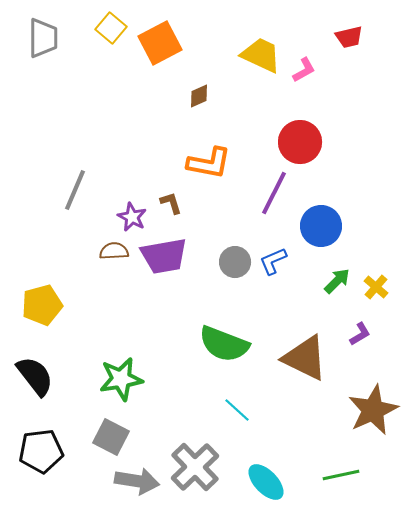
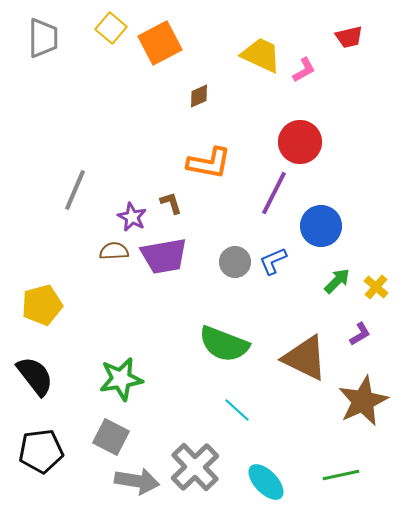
brown star: moved 10 px left, 9 px up
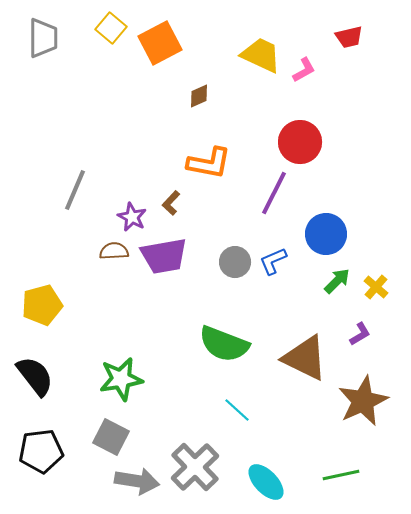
brown L-shape: rotated 120 degrees counterclockwise
blue circle: moved 5 px right, 8 px down
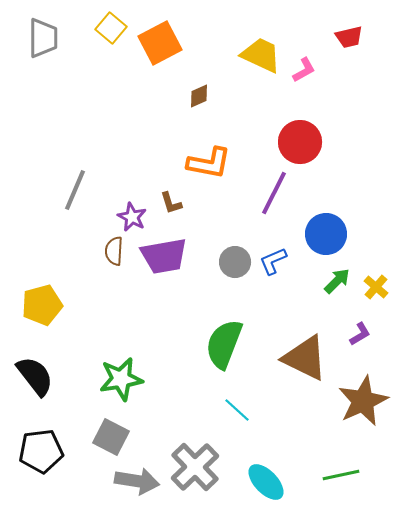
brown L-shape: rotated 60 degrees counterclockwise
brown semicircle: rotated 84 degrees counterclockwise
green semicircle: rotated 90 degrees clockwise
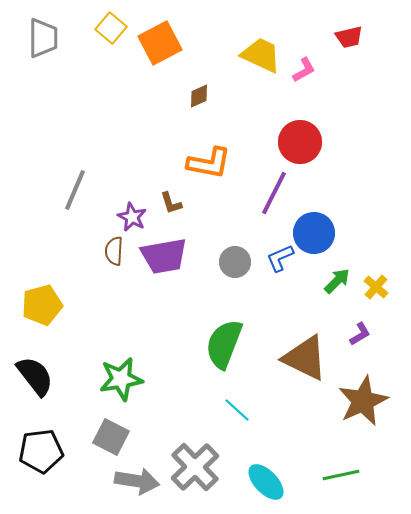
blue circle: moved 12 px left, 1 px up
blue L-shape: moved 7 px right, 3 px up
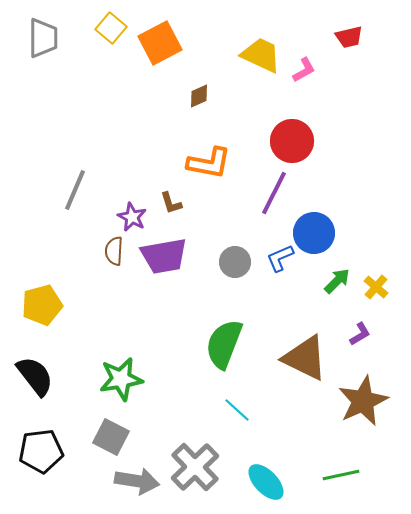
red circle: moved 8 px left, 1 px up
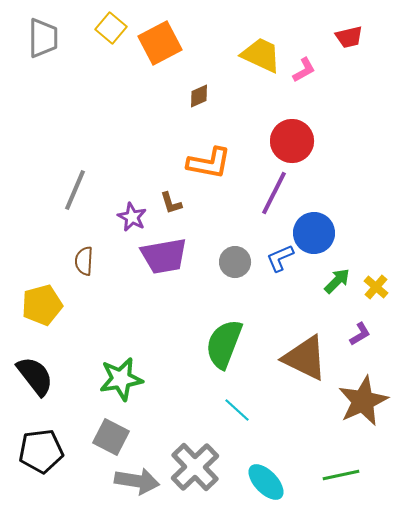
brown semicircle: moved 30 px left, 10 px down
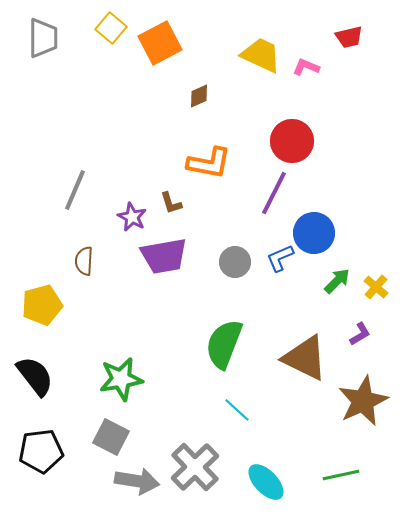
pink L-shape: moved 2 px right, 3 px up; rotated 128 degrees counterclockwise
